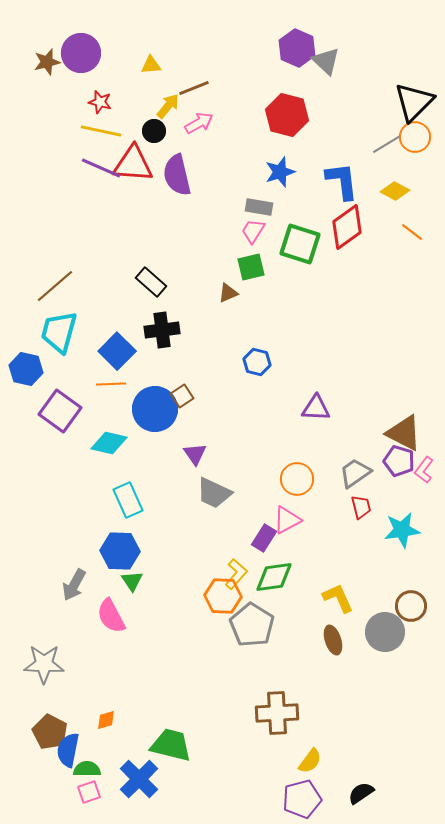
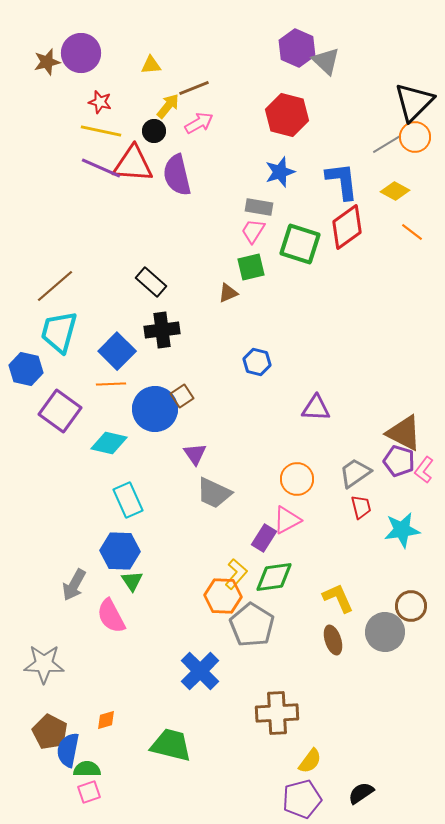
blue cross at (139, 779): moved 61 px right, 108 px up
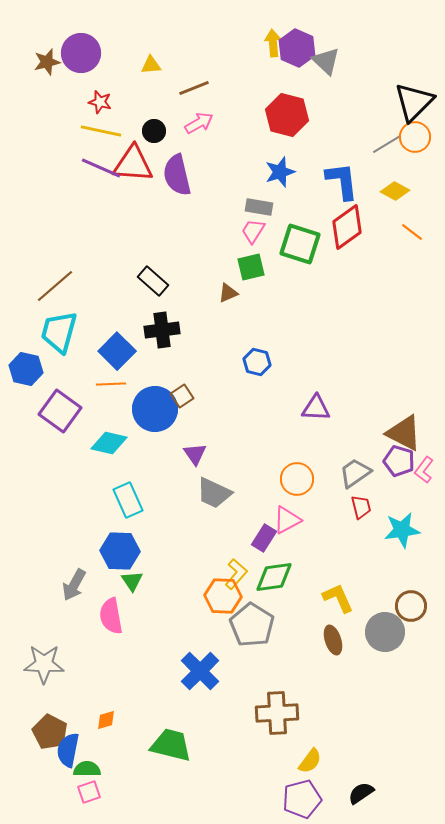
yellow arrow at (168, 106): moved 105 px right, 63 px up; rotated 44 degrees counterclockwise
black rectangle at (151, 282): moved 2 px right, 1 px up
pink semicircle at (111, 616): rotated 18 degrees clockwise
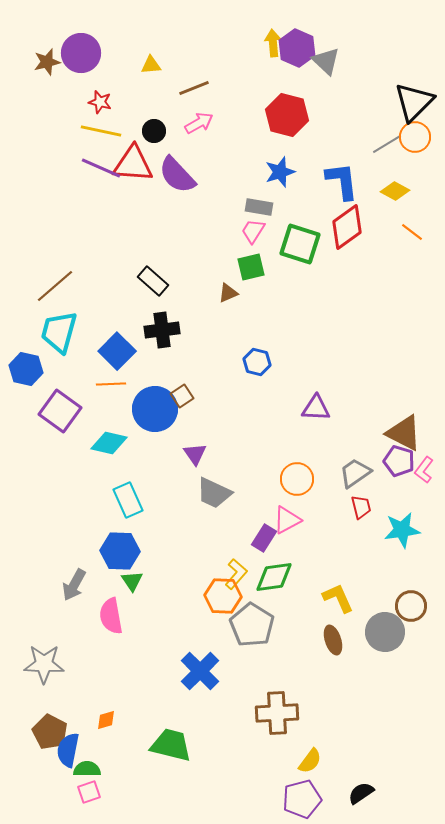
purple semicircle at (177, 175): rotated 30 degrees counterclockwise
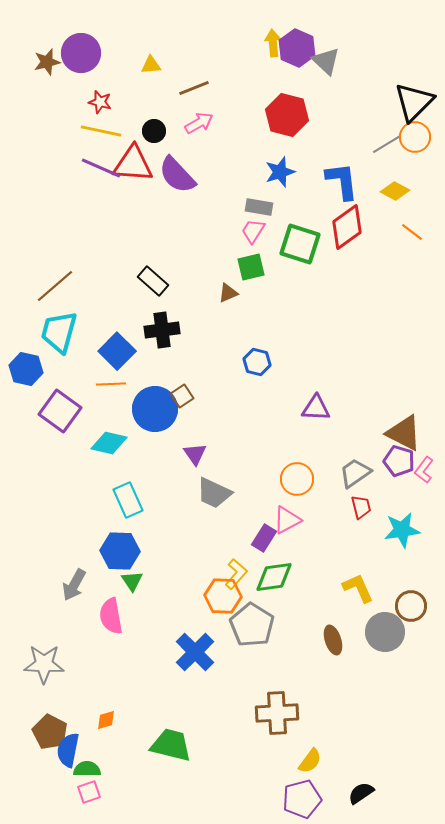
yellow L-shape at (338, 598): moved 20 px right, 10 px up
blue cross at (200, 671): moved 5 px left, 19 px up
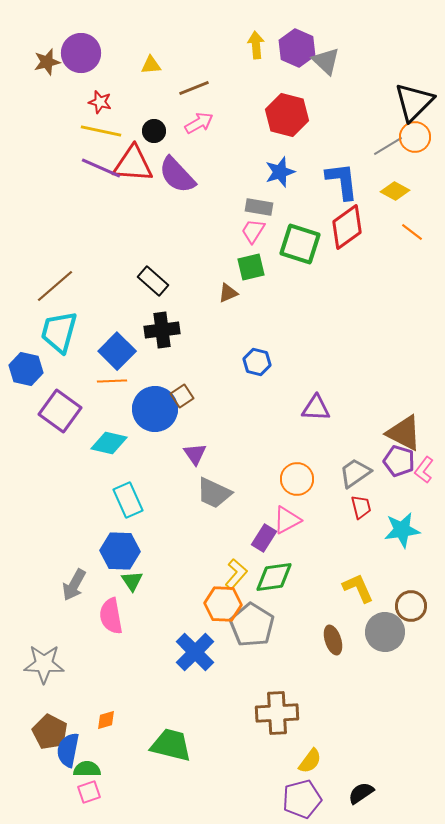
yellow arrow at (273, 43): moved 17 px left, 2 px down
gray line at (387, 144): moved 1 px right, 2 px down
orange line at (111, 384): moved 1 px right, 3 px up
orange hexagon at (223, 596): moved 8 px down
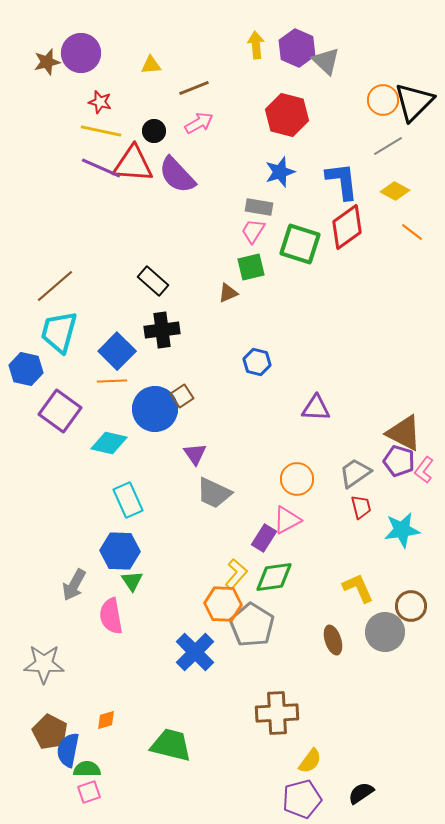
orange circle at (415, 137): moved 32 px left, 37 px up
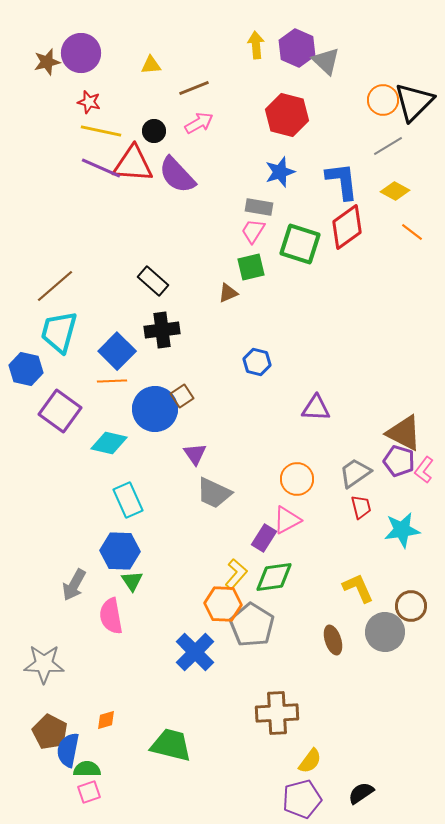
red star at (100, 102): moved 11 px left
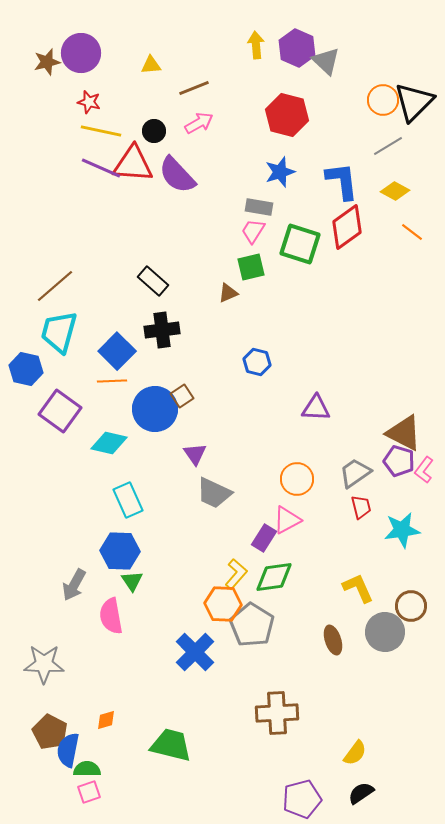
yellow semicircle at (310, 761): moved 45 px right, 8 px up
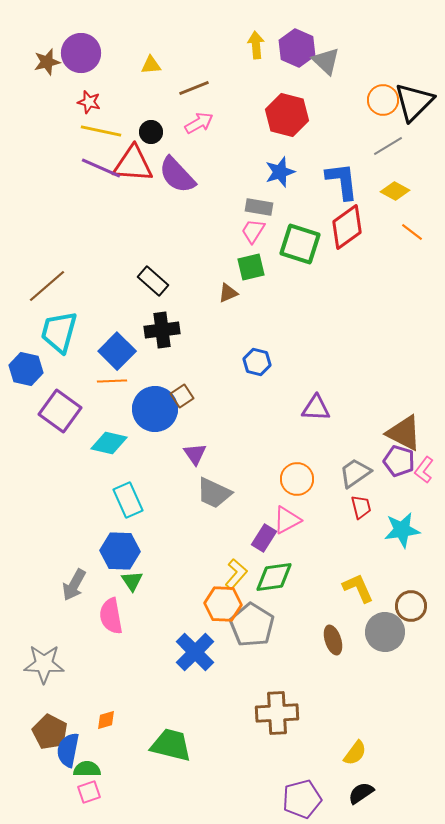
black circle at (154, 131): moved 3 px left, 1 px down
brown line at (55, 286): moved 8 px left
